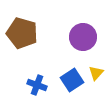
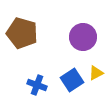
yellow triangle: rotated 21 degrees clockwise
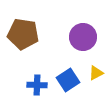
brown pentagon: moved 1 px right, 1 px down; rotated 8 degrees counterclockwise
blue square: moved 4 px left
blue cross: rotated 18 degrees counterclockwise
